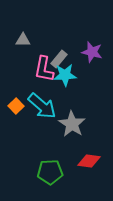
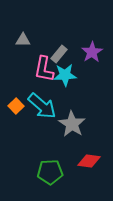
purple star: rotated 25 degrees clockwise
gray rectangle: moved 5 px up
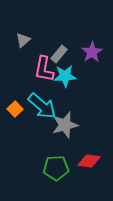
gray triangle: rotated 42 degrees counterclockwise
cyan star: moved 1 px down
orange square: moved 1 px left, 3 px down
gray star: moved 7 px left, 1 px down; rotated 24 degrees clockwise
green pentagon: moved 6 px right, 4 px up
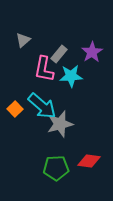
cyan star: moved 6 px right
gray star: moved 5 px left, 1 px up
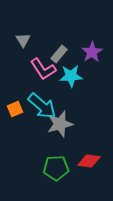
gray triangle: rotated 21 degrees counterclockwise
pink L-shape: moved 1 px left; rotated 44 degrees counterclockwise
orange square: rotated 21 degrees clockwise
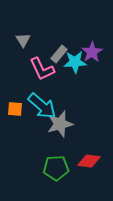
pink L-shape: moved 1 px left; rotated 8 degrees clockwise
cyan star: moved 4 px right, 14 px up
orange square: rotated 28 degrees clockwise
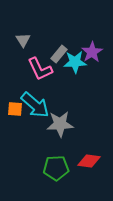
pink L-shape: moved 2 px left
cyan arrow: moved 7 px left, 1 px up
gray star: rotated 12 degrees clockwise
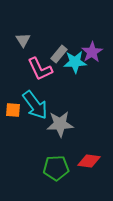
cyan arrow: rotated 12 degrees clockwise
orange square: moved 2 px left, 1 px down
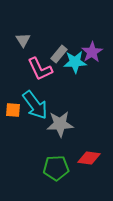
red diamond: moved 3 px up
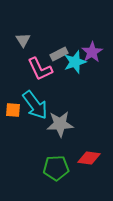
gray rectangle: rotated 24 degrees clockwise
cyan star: rotated 15 degrees counterclockwise
